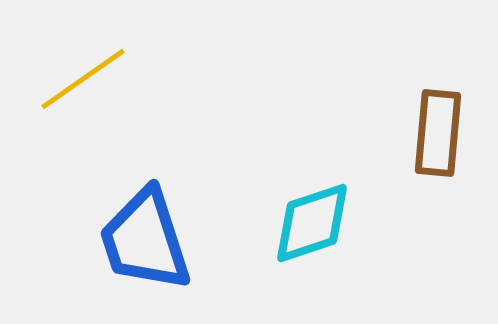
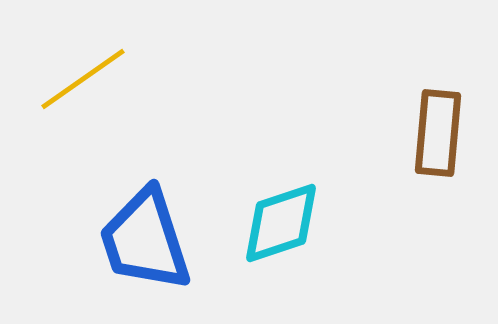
cyan diamond: moved 31 px left
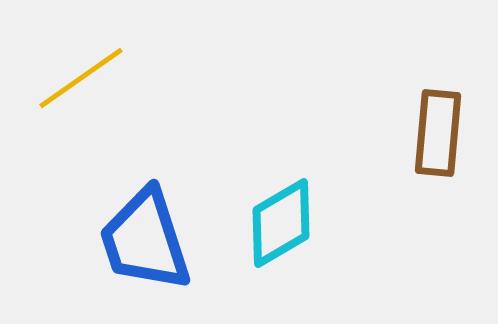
yellow line: moved 2 px left, 1 px up
cyan diamond: rotated 12 degrees counterclockwise
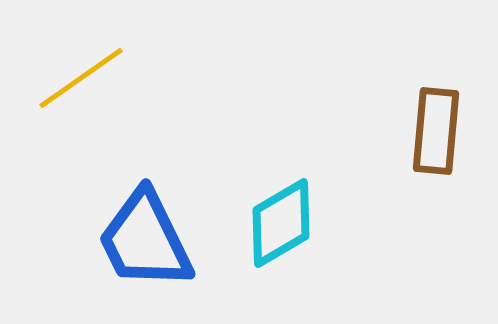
brown rectangle: moved 2 px left, 2 px up
blue trapezoid: rotated 8 degrees counterclockwise
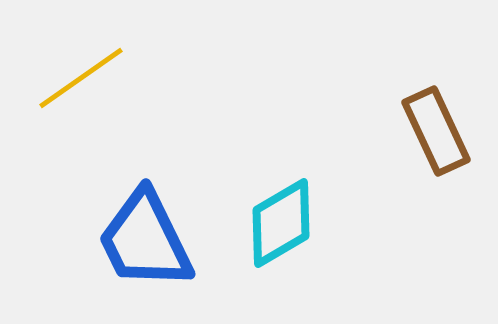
brown rectangle: rotated 30 degrees counterclockwise
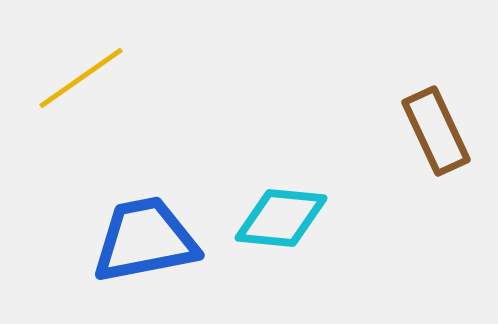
cyan diamond: moved 5 px up; rotated 36 degrees clockwise
blue trapezoid: rotated 105 degrees clockwise
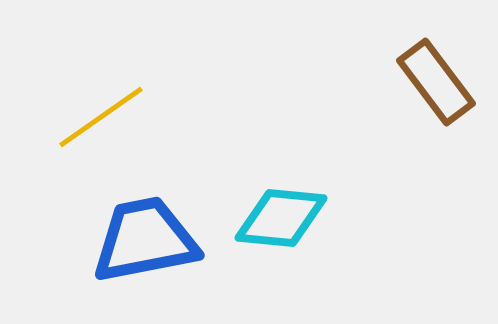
yellow line: moved 20 px right, 39 px down
brown rectangle: moved 49 px up; rotated 12 degrees counterclockwise
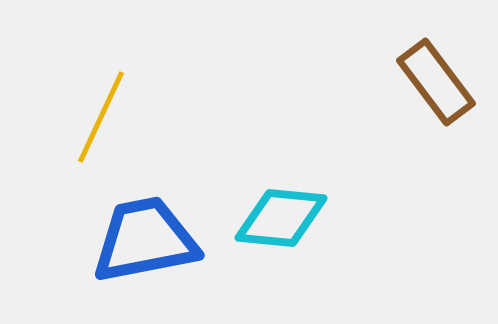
yellow line: rotated 30 degrees counterclockwise
